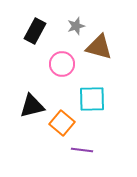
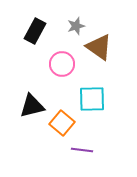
brown triangle: rotated 20 degrees clockwise
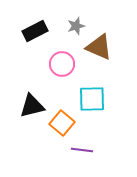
black rectangle: rotated 35 degrees clockwise
brown triangle: rotated 12 degrees counterclockwise
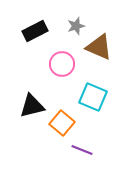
cyan square: moved 1 px right, 2 px up; rotated 24 degrees clockwise
purple line: rotated 15 degrees clockwise
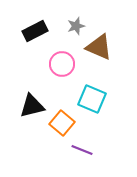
cyan square: moved 1 px left, 2 px down
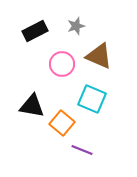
brown triangle: moved 9 px down
black triangle: rotated 24 degrees clockwise
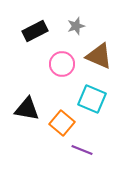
black triangle: moved 5 px left, 3 px down
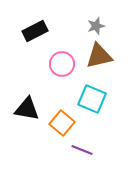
gray star: moved 20 px right
brown triangle: rotated 36 degrees counterclockwise
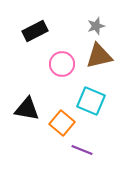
cyan square: moved 1 px left, 2 px down
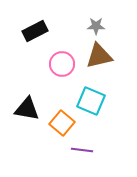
gray star: rotated 18 degrees clockwise
purple line: rotated 15 degrees counterclockwise
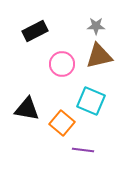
purple line: moved 1 px right
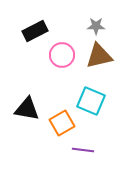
pink circle: moved 9 px up
orange square: rotated 20 degrees clockwise
